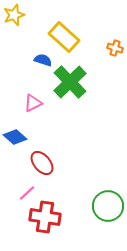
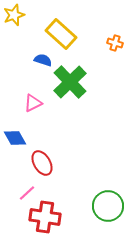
yellow rectangle: moved 3 px left, 3 px up
orange cross: moved 5 px up
blue diamond: moved 1 px down; rotated 20 degrees clockwise
red ellipse: rotated 10 degrees clockwise
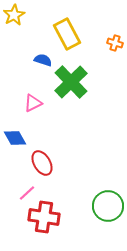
yellow star: rotated 10 degrees counterclockwise
yellow rectangle: moved 6 px right; rotated 20 degrees clockwise
green cross: moved 1 px right
red cross: moved 1 px left
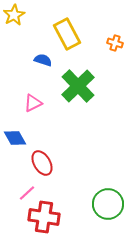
green cross: moved 7 px right, 4 px down
green circle: moved 2 px up
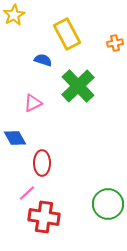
orange cross: rotated 28 degrees counterclockwise
red ellipse: rotated 30 degrees clockwise
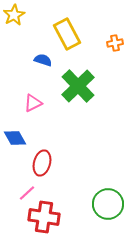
red ellipse: rotated 15 degrees clockwise
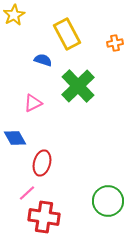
green circle: moved 3 px up
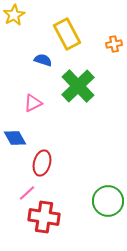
orange cross: moved 1 px left, 1 px down
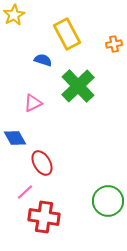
red ellipse: rotated 45 degrees counterclockwise
pink line: moved 2 px left, 1 px up
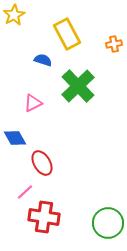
green circle: moved 22 px down
